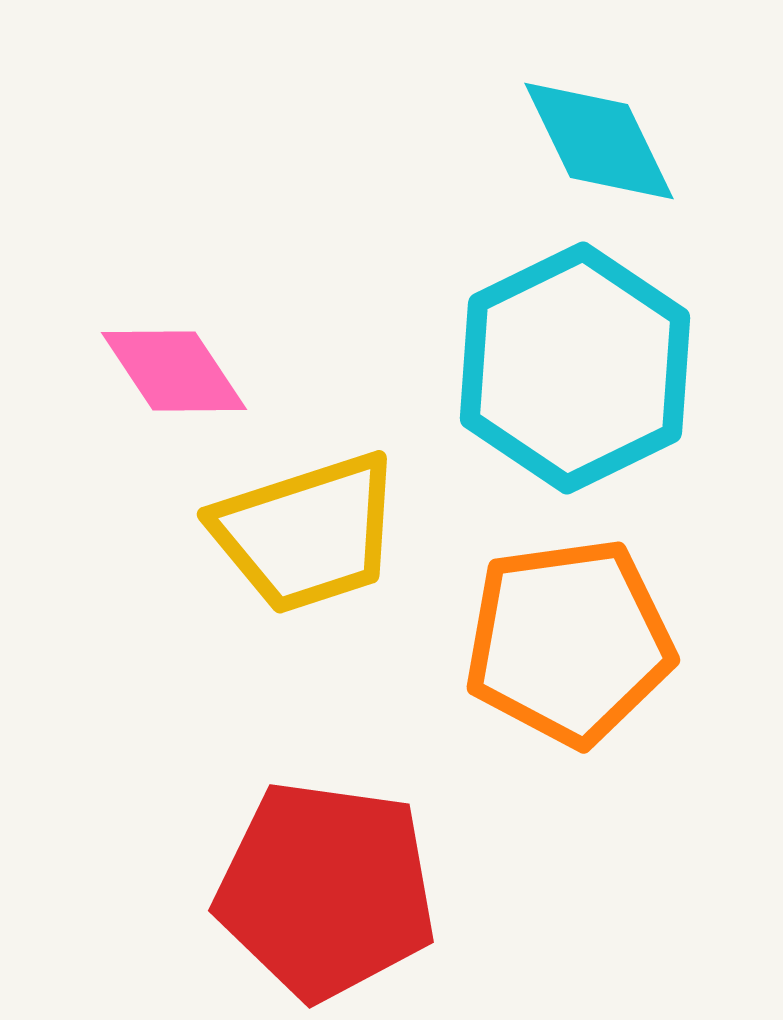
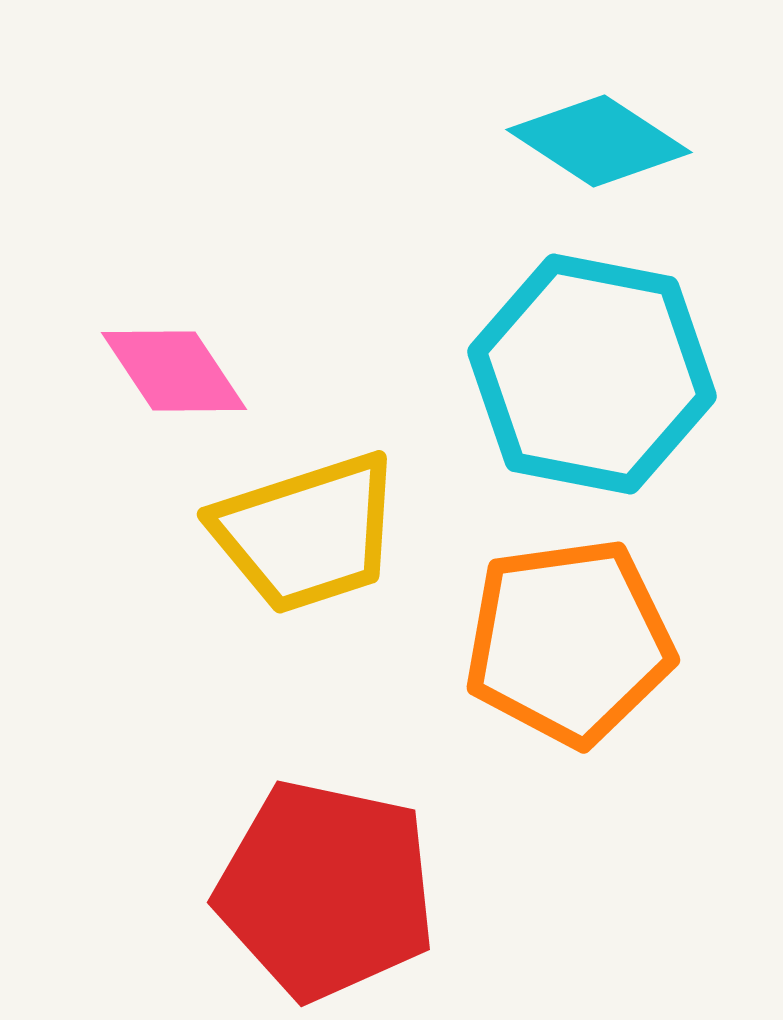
cyan diamond: rotated 31 degrees counterclockwise
cyan hexagon: moved 17 px right, 6 px down; rotated 23 degrees counterclockwise
red pentagon: rotated 4 degrees clockwise
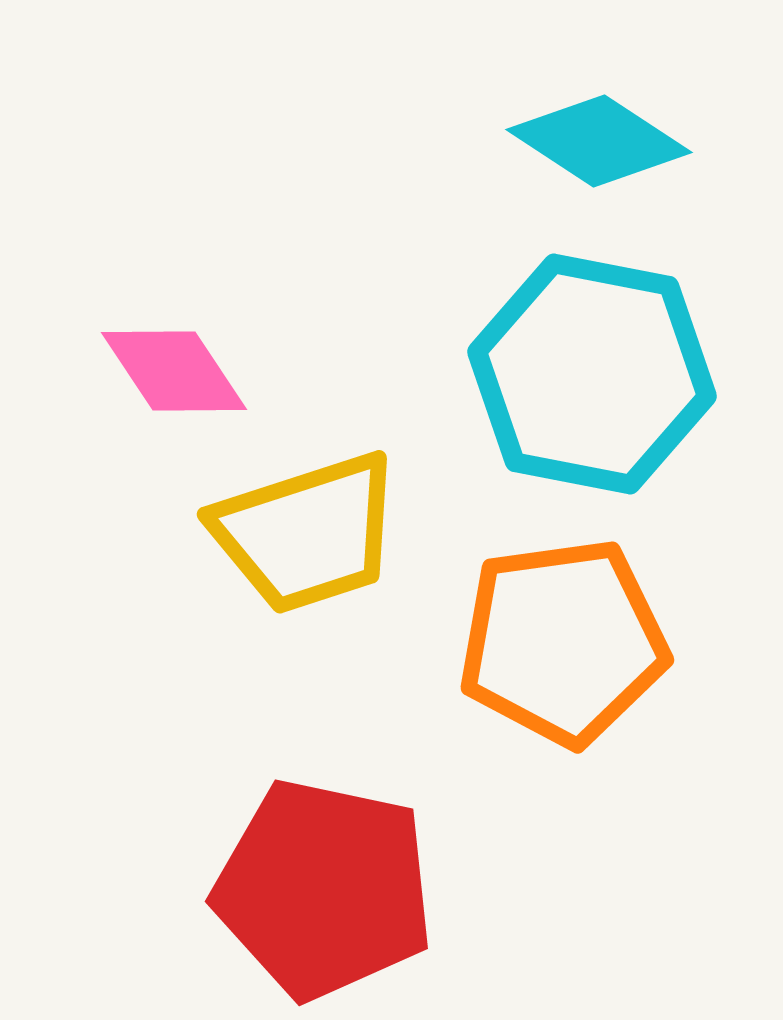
orange pentagon: moved 6 px left
red pentagon: moved 2 px left, 1 px up
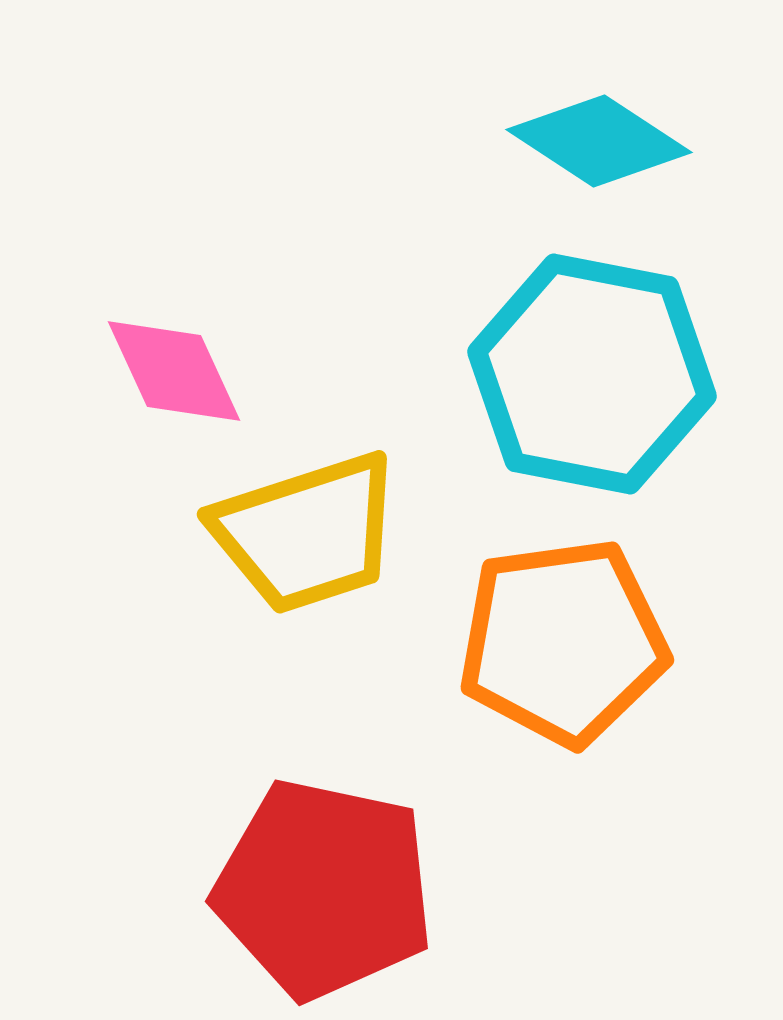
pink diamond: rotated 9 degrees clockwise
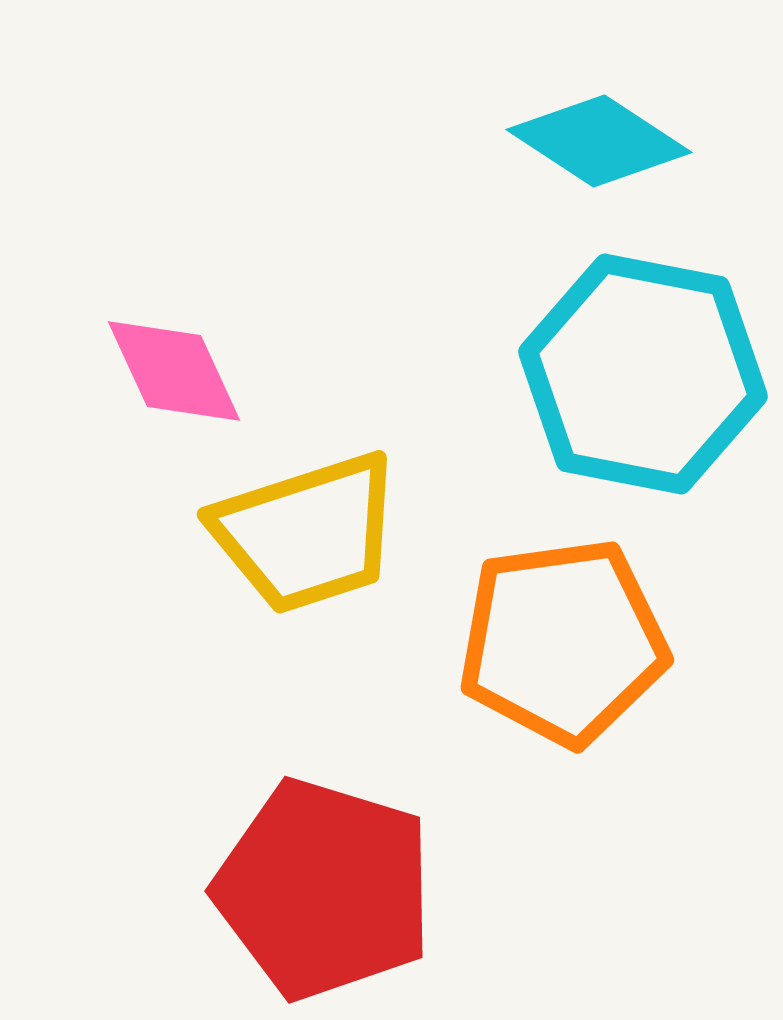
cyan hexagon: moved 51 px right
red pentagon: rotated 5 degrees clockwise
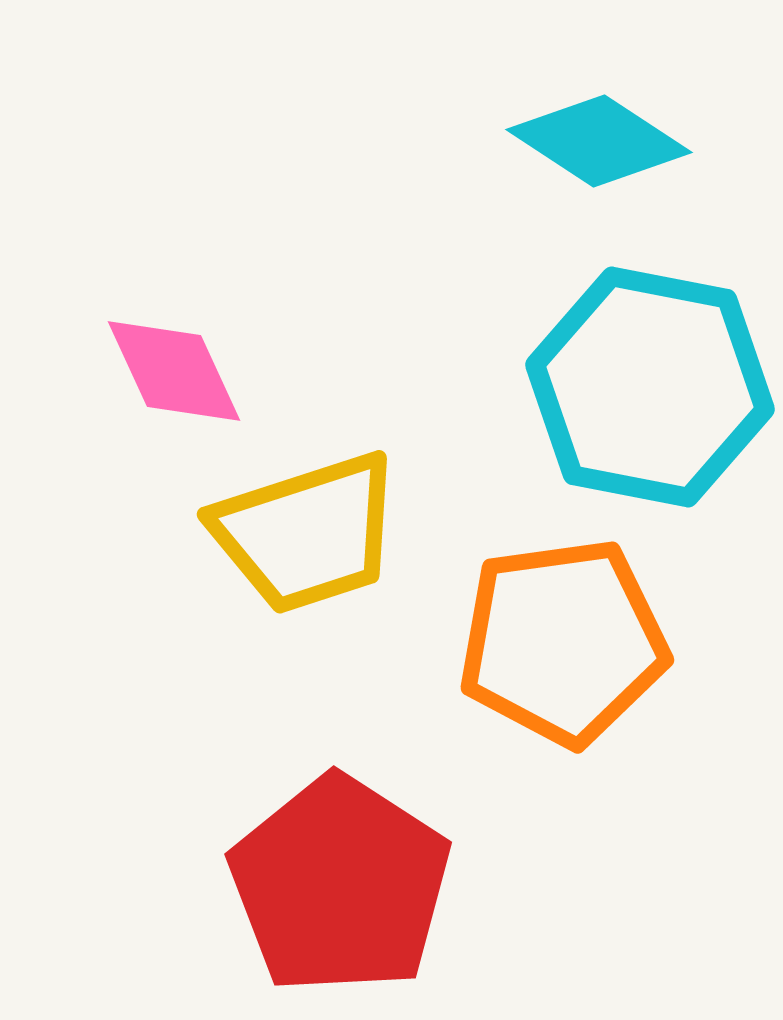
cyan hexagon: moved 7 px right, 13 px down
red pentagon: moved 16 px right, 4 px up; rotated 16 degrees clockwise
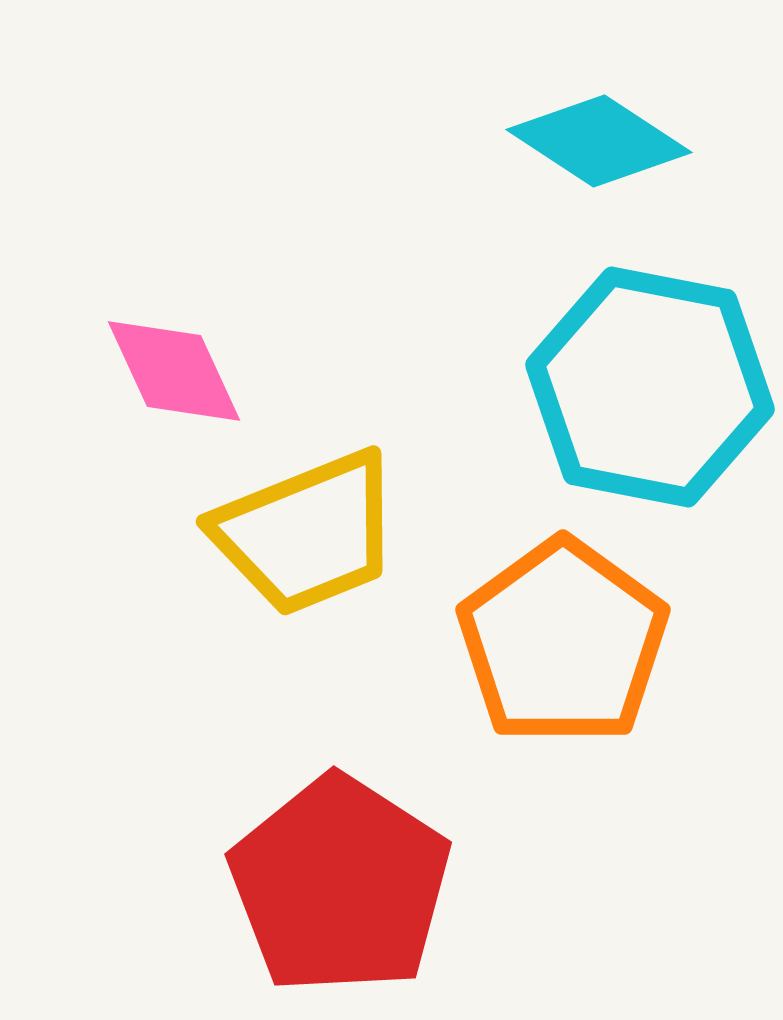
yellow trapezoid: rotated 4 degrees counterclockwise
orange pentagon: rotated 28 degrees counterclockwise
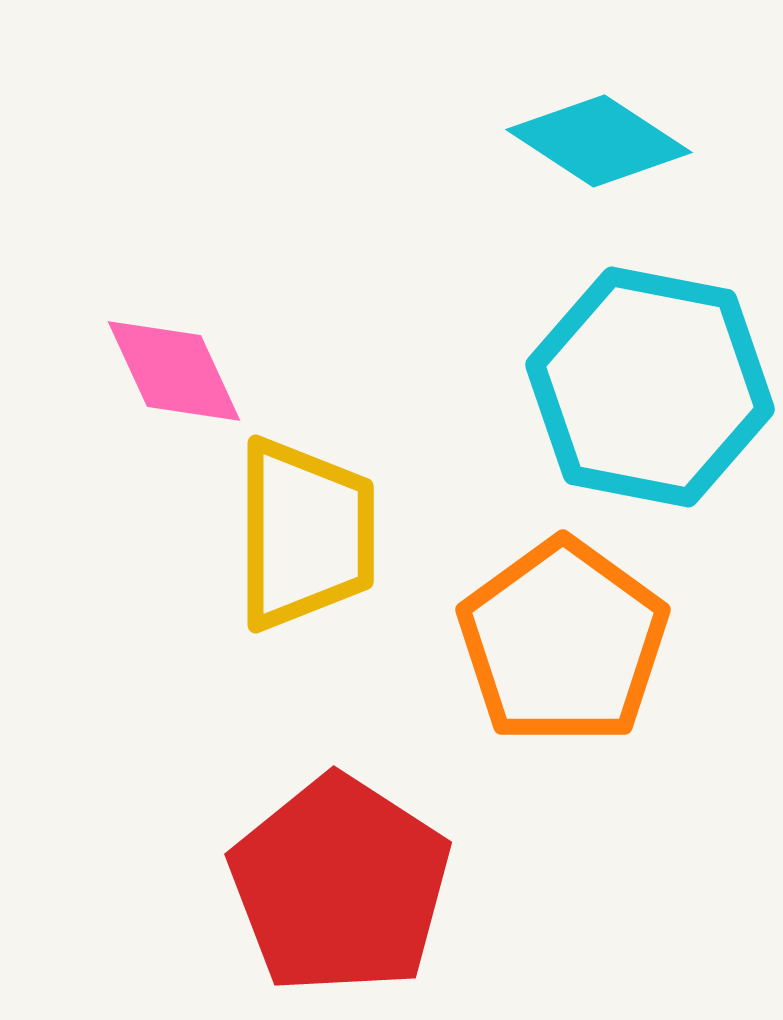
yellow trapezoid: moved 2 px left, 1 px down; rotated 68 degrees counterclockwise
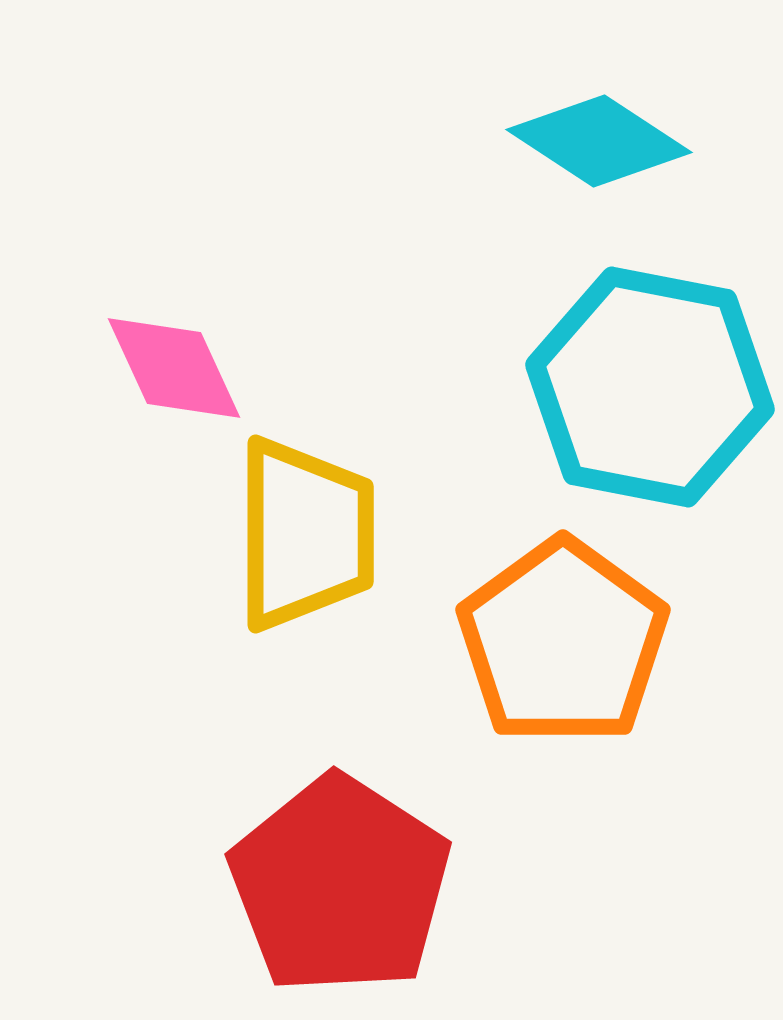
pink diamond: moved 3 px up
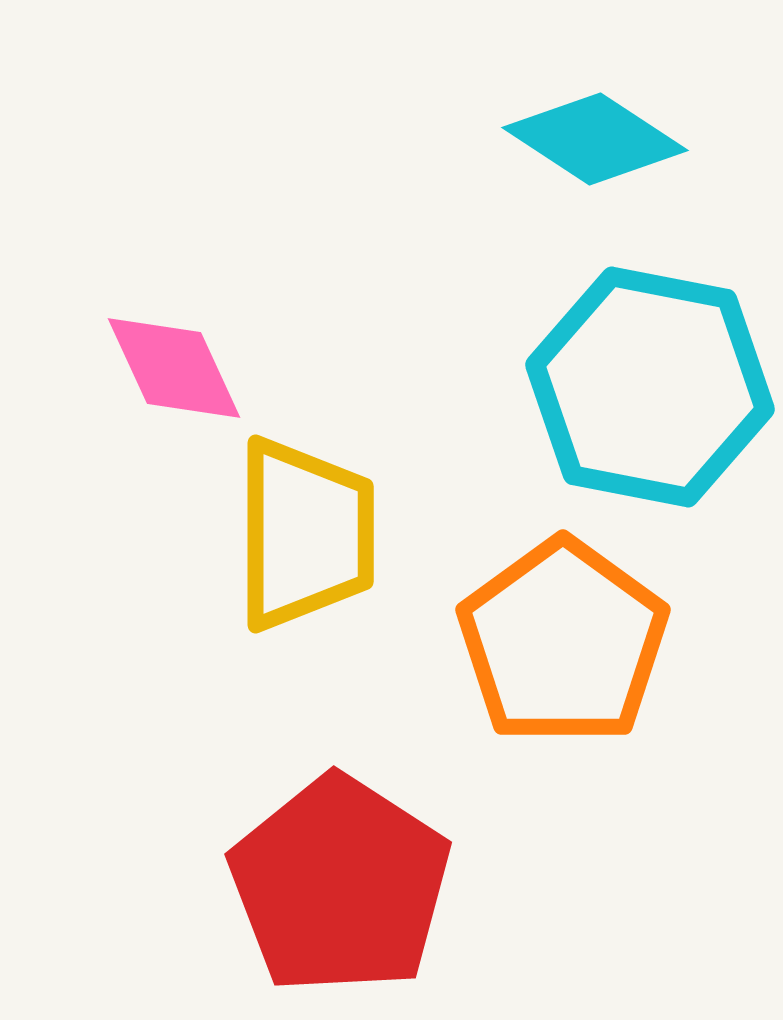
cyan diamond: moved 4 px left, 2 px up
